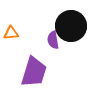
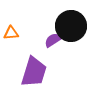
purple semicircle: rotated 66 degrees clockwise
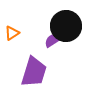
black circle: moved 5 px left
orange triangle: moved 1 px right; rotated 28 degrees counterclockwise
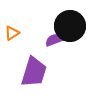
black circle: moved 4 px right
purple semicircle: moved 1 px right; rotated 12 degrees clockwise
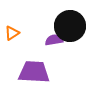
purple semicircle: rotated 12 degrees clockwise
purple trapezoid: rotated 104 degrees counterclockwise
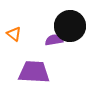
orange triangle: moved 2 px right, 1 px down; rotated 49 degrees counterclockwise
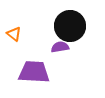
purple semicircle: moved 6 px right, 7 px down
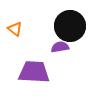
orange triangle: moved 1 px right, 5 px up
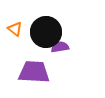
black circle: moved 24 px left, 6 px down
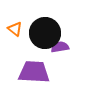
black circle: moved 1 px left, 1 px down
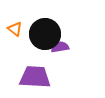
black circle: moved 1 px down
purple trapezoid: moved 1 px right, 5 px down
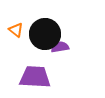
orange triangle: moved 1 px right, 1 px down
